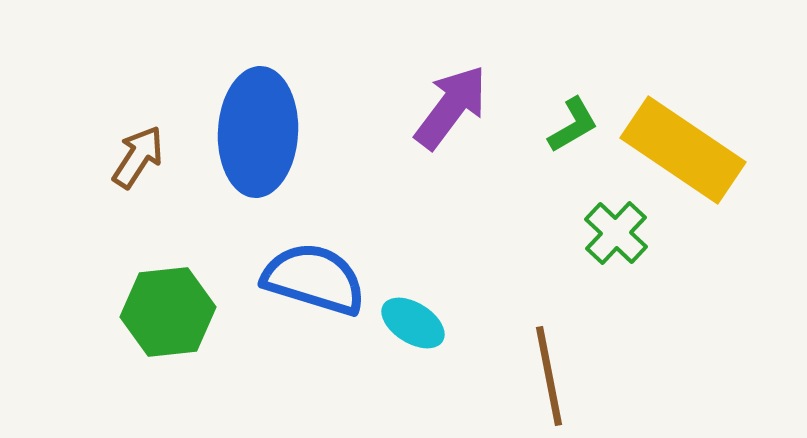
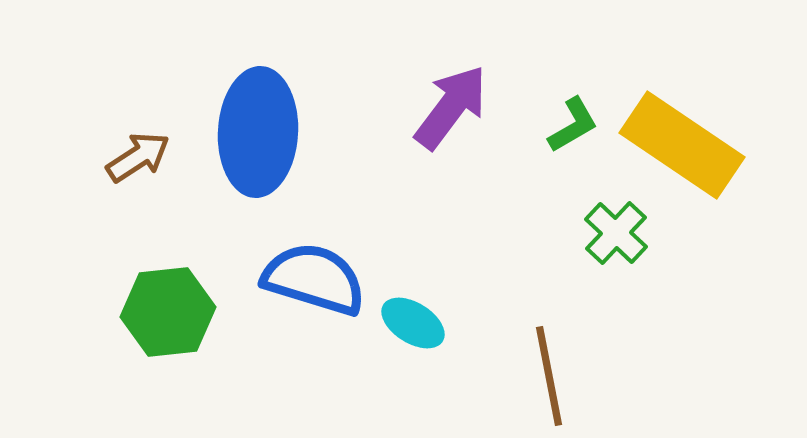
yellow rectangle: moved 1 px left, 5 px up
brown arrow: rotated 24 degrees clockwise
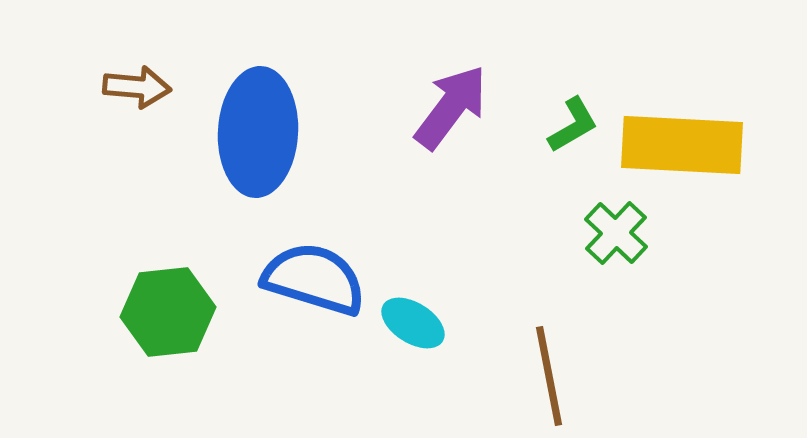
yellow rectangle: rotated 31 degrees counterclockwise
brown arrow: moved 1 px left, 70 px up; rotated 38 degrees clockwise
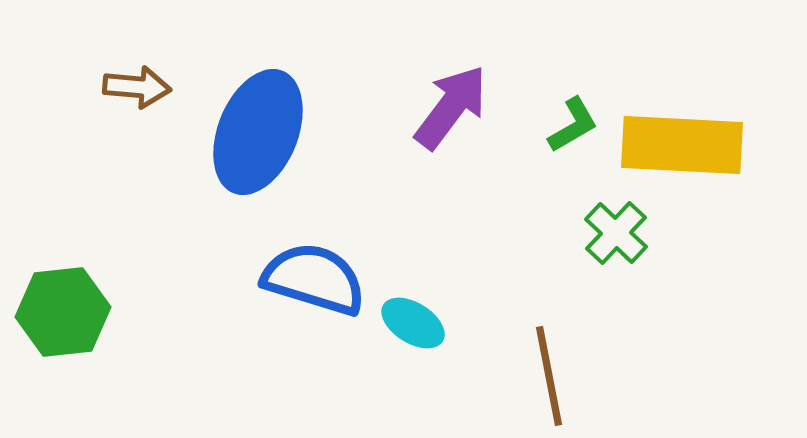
blue ellipse: rotated 19 degrees clockwise
green hexagon: moved 105 px left
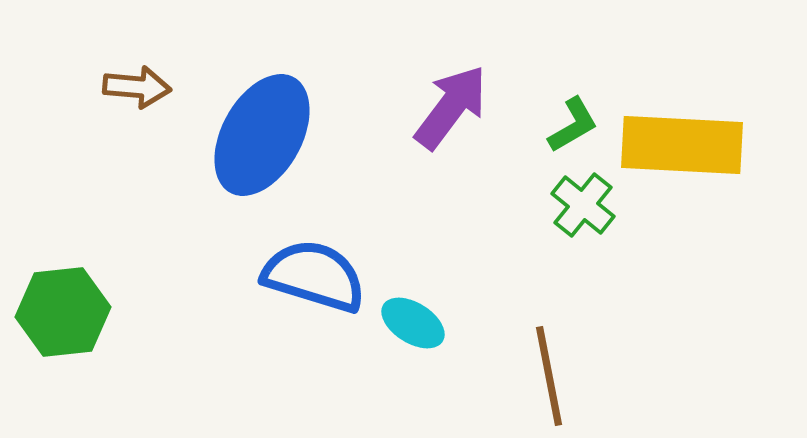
blue ellipse: moved 4 px right, 3 px down; rotated 7 degrees clockwise
green cross: moved 33 px left, 28 px up; rotated 4 degrees counterclockwise
blue semicircle: moved 3 px up
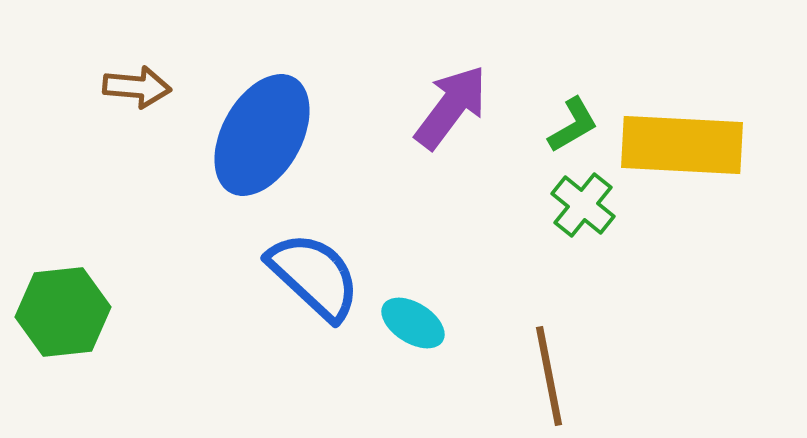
blue semicircle: rotated 26 degrees clockwise
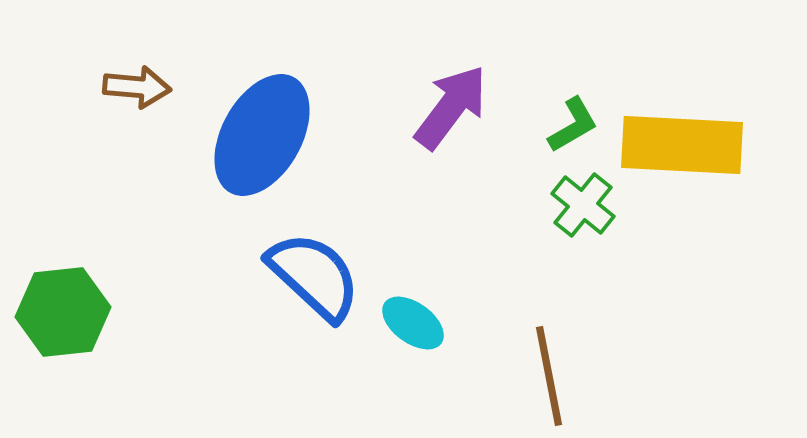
cyan ellipse: rotated 4 degrees clockwise
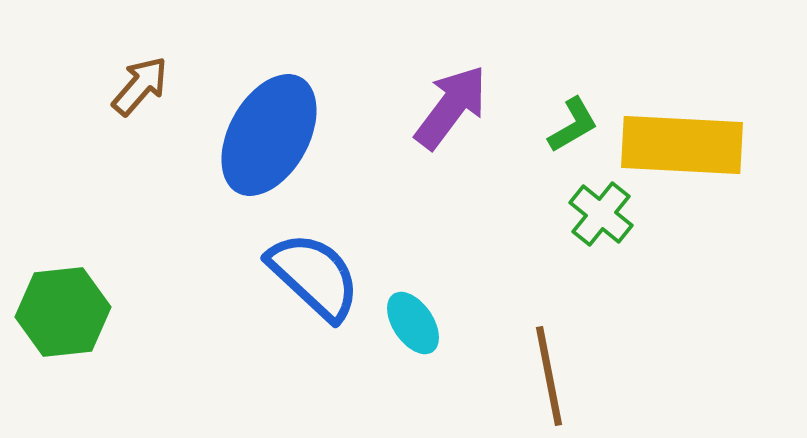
brown arrow: moved 3 px right, 1 px up; rotated 54 degrees counterclockwise
blue ellipse: moved 7 px right
green cross: moved 18 px right, 9 px down
cyan ellipse: rotated 20 degrees clockwise
